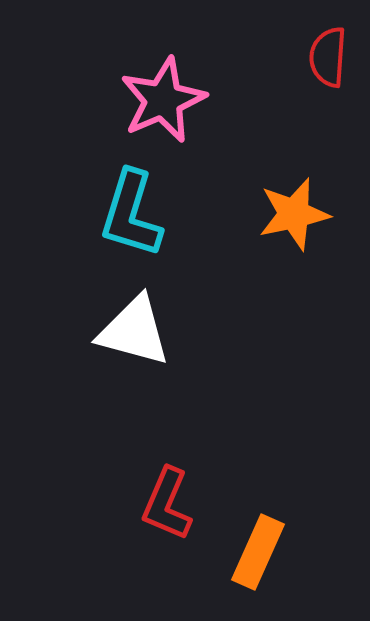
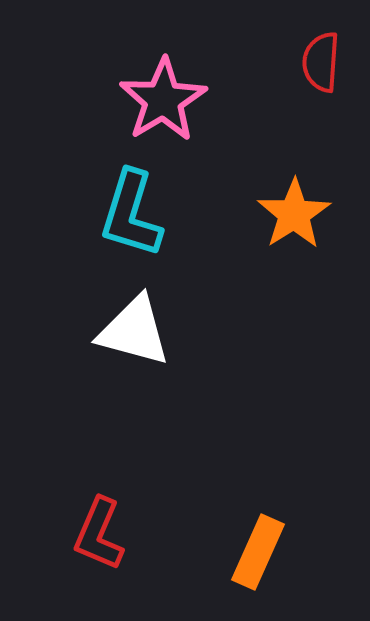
red semicircle: moved 7 px left, 5 px down
pink star: rotated 8 degrees counterclockwise
orange star: rotated 20 degrees counterclockwise
red L-shape: moved 68 px left, 30 px down
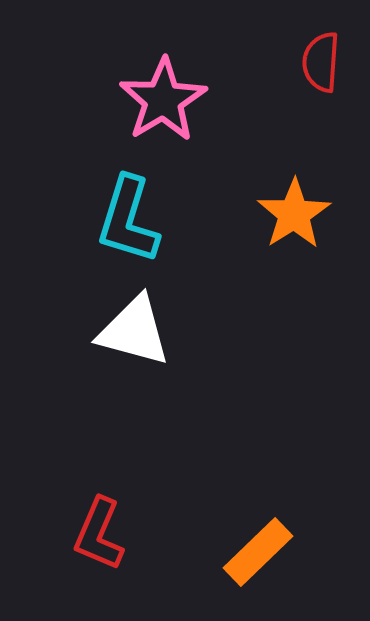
cyan L-shape: moved 3 px left, 6 px down
orange rectangle: rotated 22 degrees clockwise
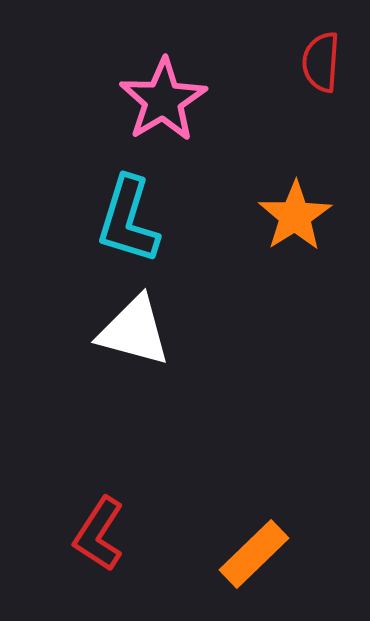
orange star: moved 1 px right, 2 px down
red L-shape: rotated 10 degrees clockwise
orange rectangle: moved 4 px left, 2 px down
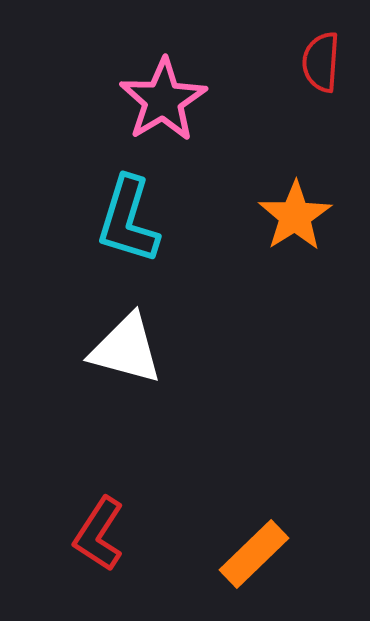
white triangle: moved 8 px left, 18 px down
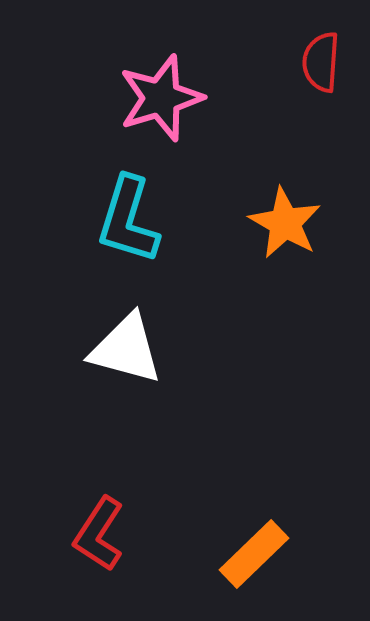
pink star: moved 2 px left, 2 px up; rotated 14 degrees clockwise
orange star: moved 10 px left, 7 px down; rotated 10 degrees counterclockwise
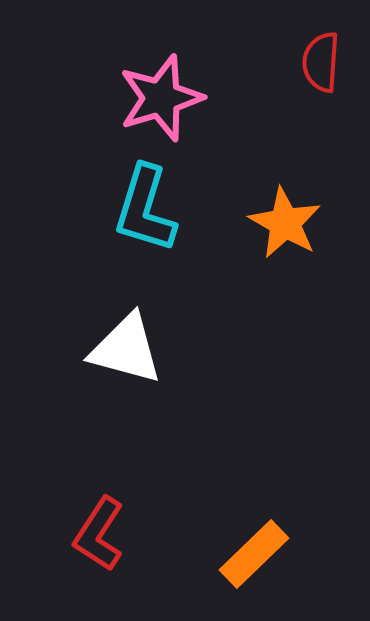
cyan L-shape: moved 17 px right, 11 px up
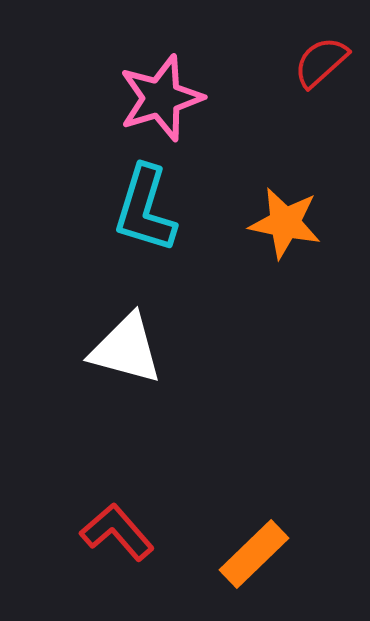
red semicircle: rotated 44 degrees clockwise
orange star: rotated 18 degrees counterclockwise
red L-shape: moved 18 px right, 2 px up; rotated 106 degrees clockwise
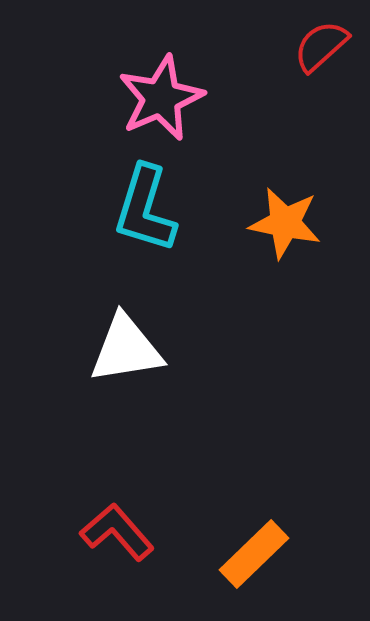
red semicircle: moved 16 px up
pink star: rotated 6 degrees counterclockwise
white triangle: rotated 24 degrees counterclockwise
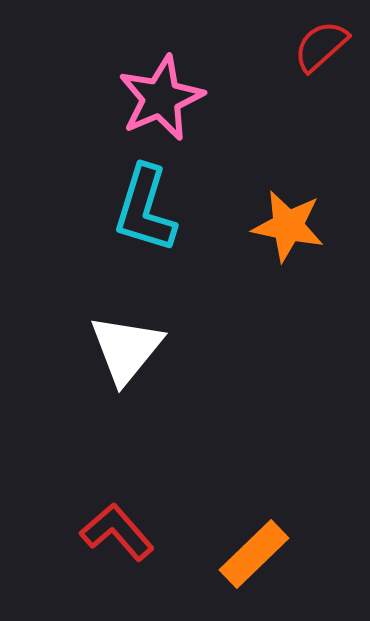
orange star: moved 3 px right, 3 px down
white triangle: rotated 42 degrees counterclockwise
